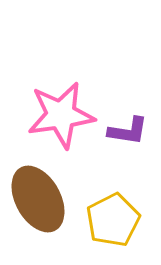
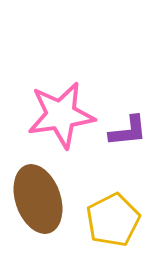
purple L-shape: rotated 15 degrees counterclockwise
brown ellipse: rotated 10 degrees clockwise
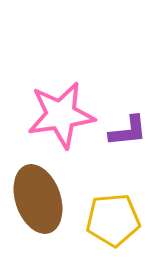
yellow pentagon: rotated 22 degrees clockwise
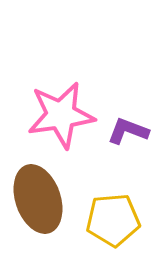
purple L-shape: rotated 153 degrees counterclockwise
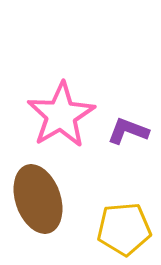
pink star: rotated 22 degrees counterclockwise
yellow pentagon: moved 11 px right, 9 px down
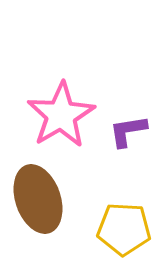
purple L-shape: rotated 30 degrees counterclockwise
yellow pentagon: rotated 8 degrees clockwise
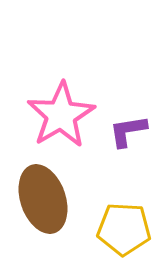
brown ellipse: moved 5 px right
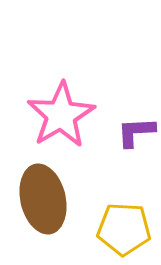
purple L-shape: moved 8 px right, 1 px down; rotated 6 degrees clockwise
brown ellipse: rotated 6 degrees clockwise
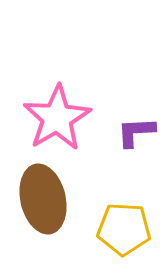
pink star: moved 4 px left, 3 px down
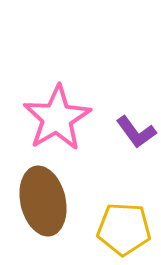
purple L-shape: rotated 123 degrees counterclockwise
brown ellipse: moved 2 px down
